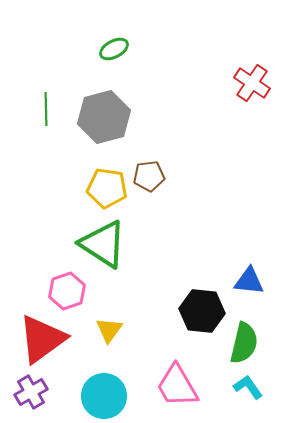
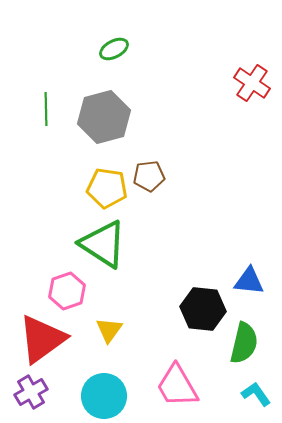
black hexagon: moved 1 px right, 2 px up
cyan L-shape: moved 8 px right, 7 px down
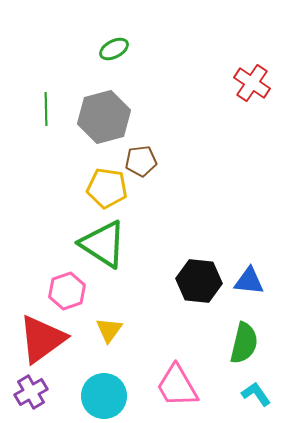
brown pentagon: moved 8 px left, 15 px up
black hexagon: moved 4 px left, 28 px up
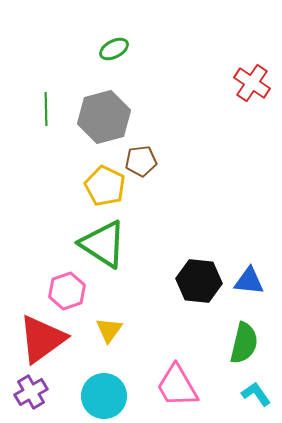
yellow pentagon: moved 2 px left, 2 px up; rotated 18 degrees clockwise
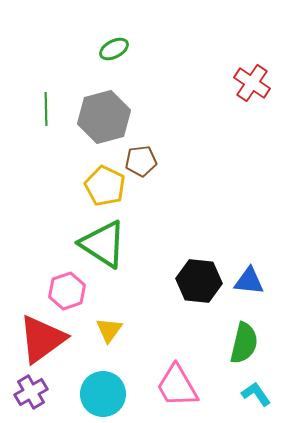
cyan circle: moved 1 px left, 2 px up
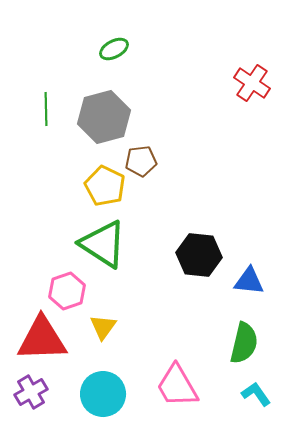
black hexagon: moved 26 px up
yellow triangle: moved 6 px left, 3 px up
red triangle: rotated 34 degrees clockwise
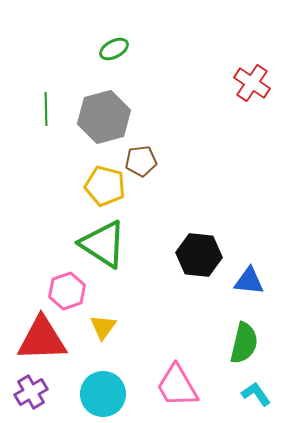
yellow pentagon: rotated 12 degrees counterclockwise
